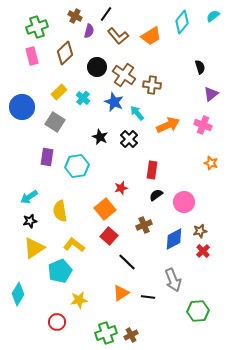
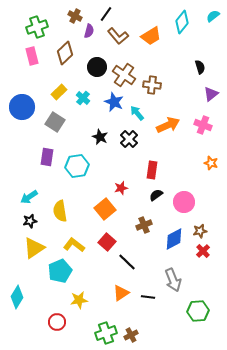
red square at (109, 236): moved 2 px left, 6 px down
cyan diamond at (18, 294): moved 1 px left, 3 px down
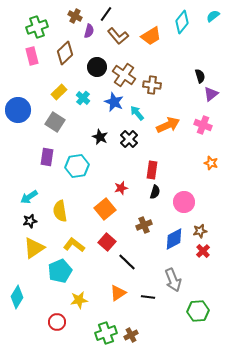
black semicircle at (200, 67): moved 9 px down
blue circle at (22, 107): moved 4 px left, 3 px down
black semicircle at (156, 195): moved 1 px left, 3 px up; rotated 144 degrees clockwise
orange triangle at (121, 293): moved 3 px left
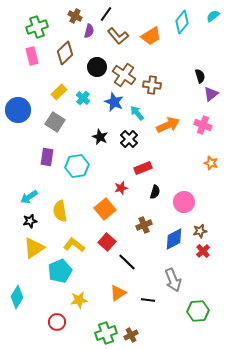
red rectangle at (152, 170): moved 9 px left, 2 px up; rotated 60 degrees clockwise
black line at (148, 297): moved 3 px down
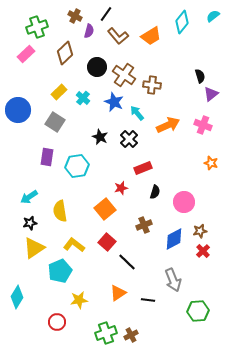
pink rectangle at (32, 56): moved 6 px left, 2 px up; rotated 60 degrees clockwise
black star at (30, 221): moved 2 px down
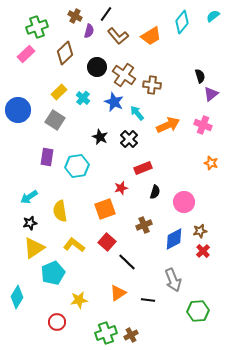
gray square at (55, 122): moved 2 px up
orange square at (105, 209): rotated 20 degrees clockwise
cyan pentagon at (60, 271): moved 7 px left, 2 px down
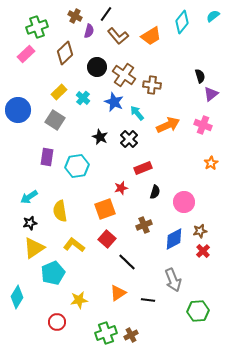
orange star at (211, 163): rotated 24 degrees clockwise
red square at (107, 242): moved 3 px up
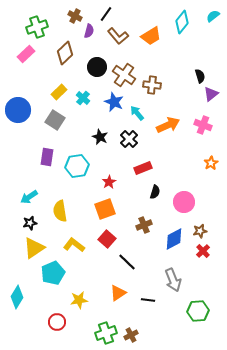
red star at (121, 188): moved 12 px left, 6 px up; rotated 16 degrees counterclockwise
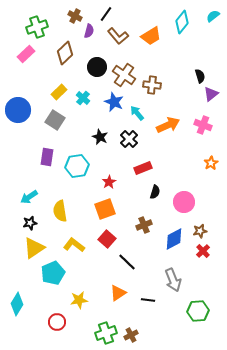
cyan diamond at (17, 297): moved 7 px down
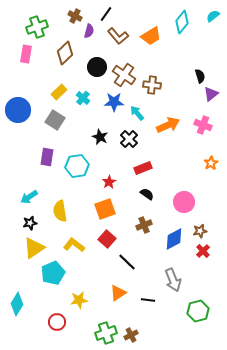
pink rectangle at (26, 54): rotated 36 degrees counterclockwise
blue star at (114, 102): rotated 24 degrees counterclockwise
black semicircle at (155, 192): moved 8 px left, 2 px down; rotated 72 degrees counterclockwise
green hexagon at (198, 311): rotated 10 degrees counterclockwise
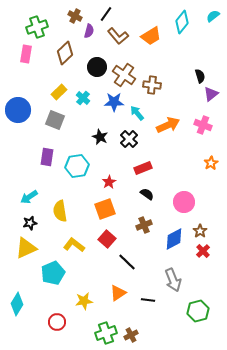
gray square at (55, 120): rotated 12 degrees counterclockwise
brown star at (200, 231): rotated 24 degrees counterclockwise
yellow triangle at (34, 248): moved 8 px left; rotated 10 degrees clockwise
yellow star at (79, 300): moved 5 px right, 1 px down
